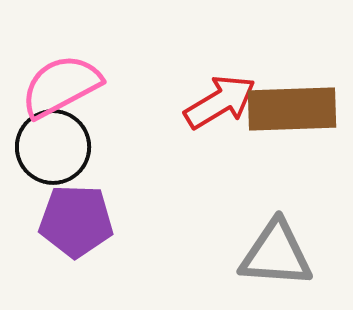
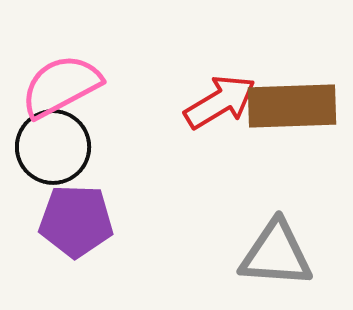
brown rectangle: moved 3 px up
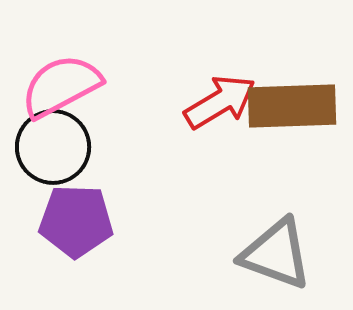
gray triangle: rotated 16 degrees clockwise
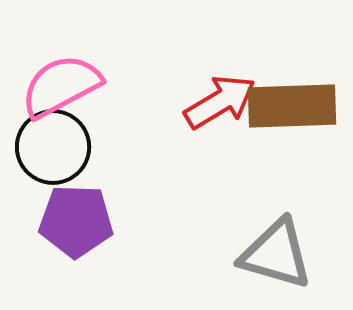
gray triangle: rotated 4 degrees counterclockwise
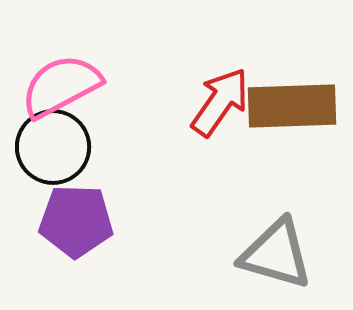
red arrow: rotated 24 degrees counterclockwise
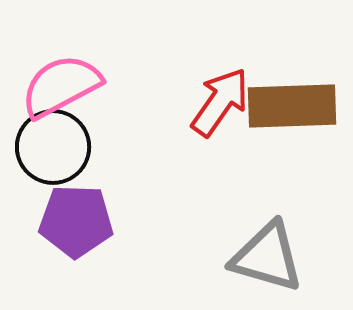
gray triangle: moved 9 px left, 3 px down
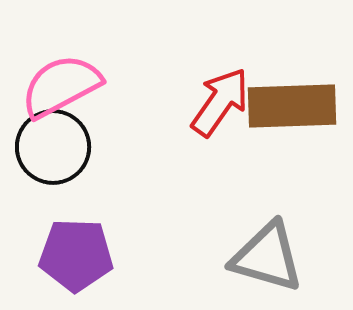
purple pentagon: moved 34 px down
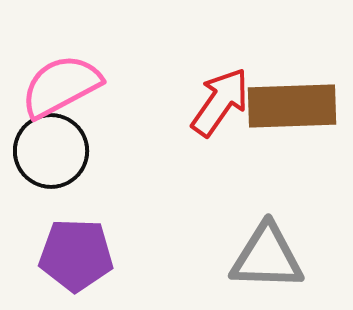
black circle: moved 2 px left, 4 px down
gray triangle: rotated 14 degrees counterclockwise
